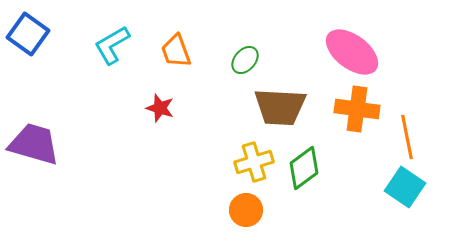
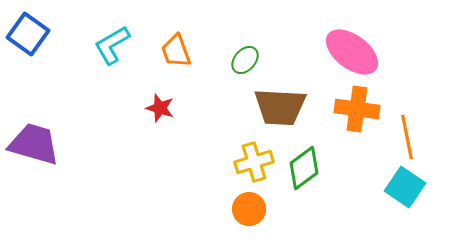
orange circle: moved 3 px right, 1 px up
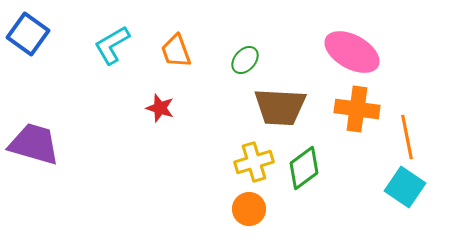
pink ellipse: rotated 8 degrees counterclockwise
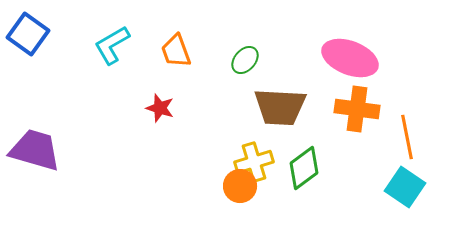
pink ellipse: moved 2 px left, 6 px down; rotated 8 degrees counterclockwise
purple trapezoid: moved 1 px right, 6 px down
orange circle: moved 9 px left, 23 px up
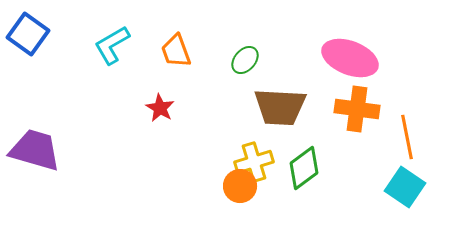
red star: rotated 12 degrees clockwise
